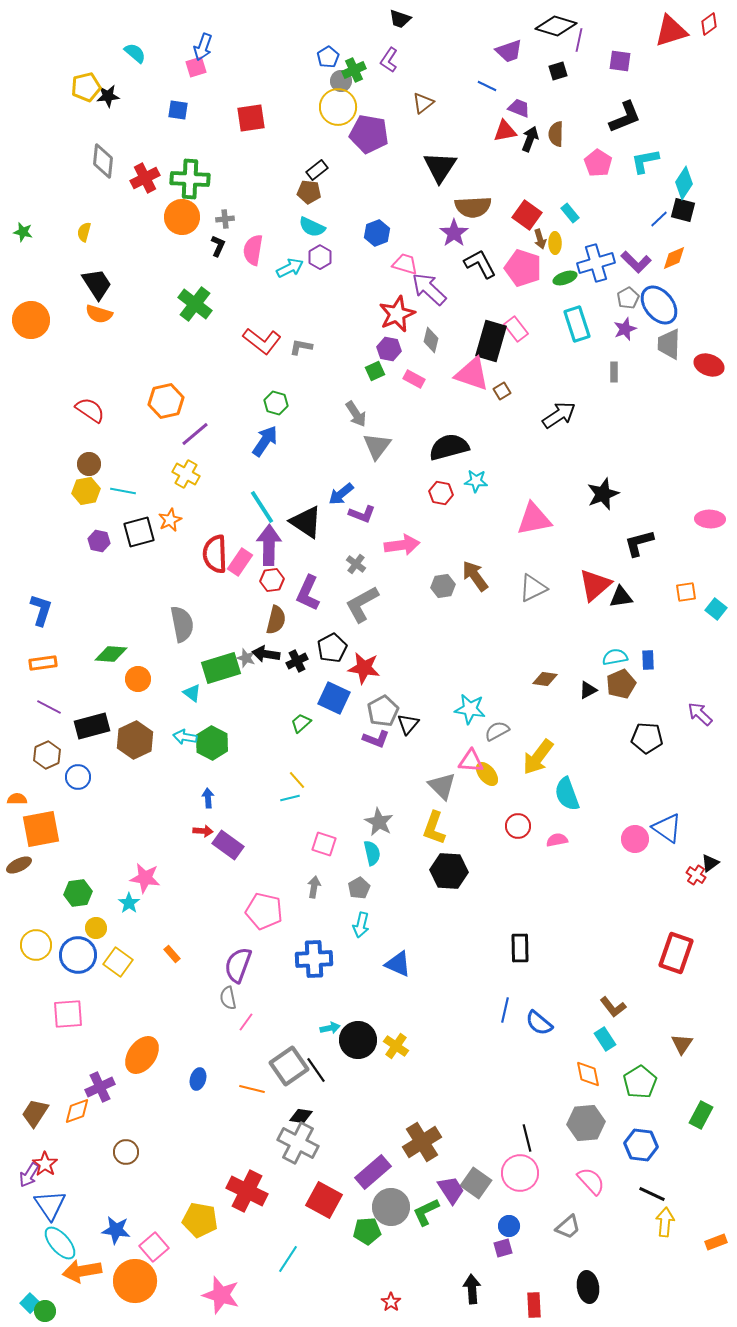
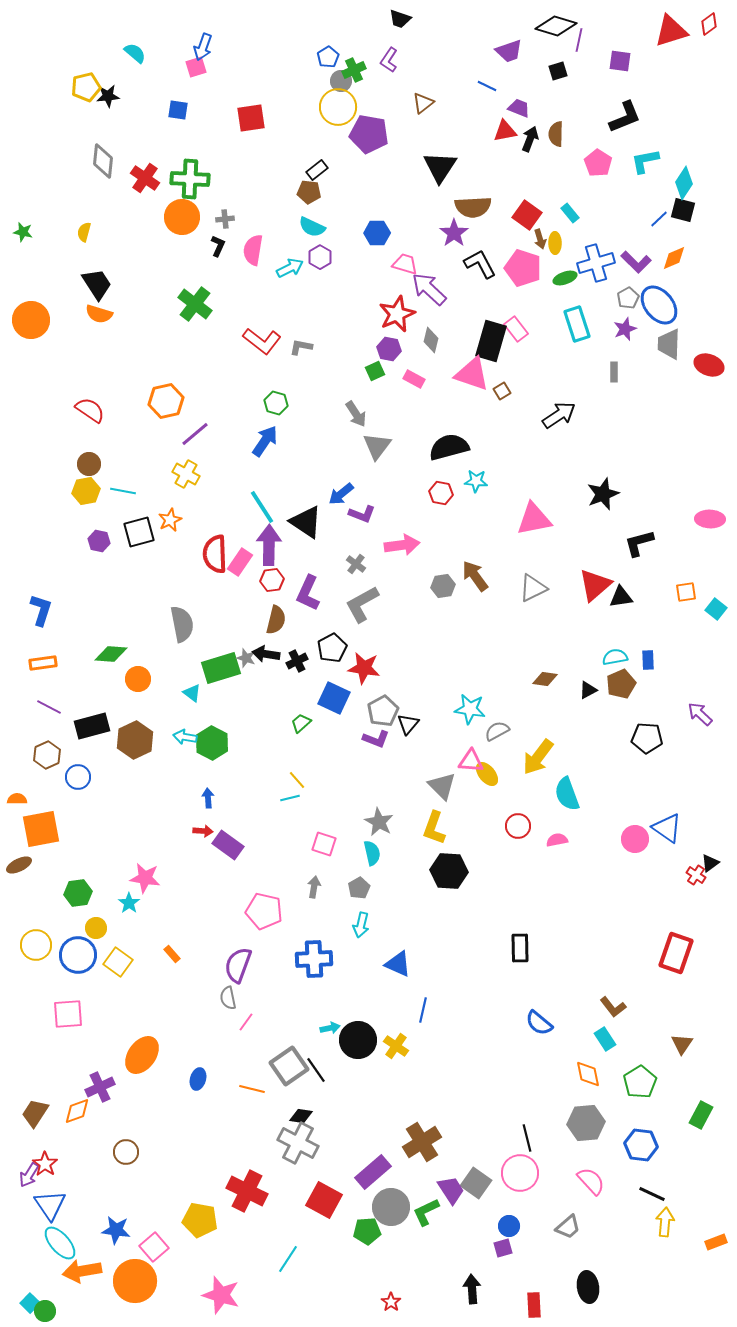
red cross at (145, 178): rotated 28 degrees counterclockwise
blue hexagon at (377, 233): rotated 20 degrees clockwise
blue line at (505, 1010): moved 82 px left
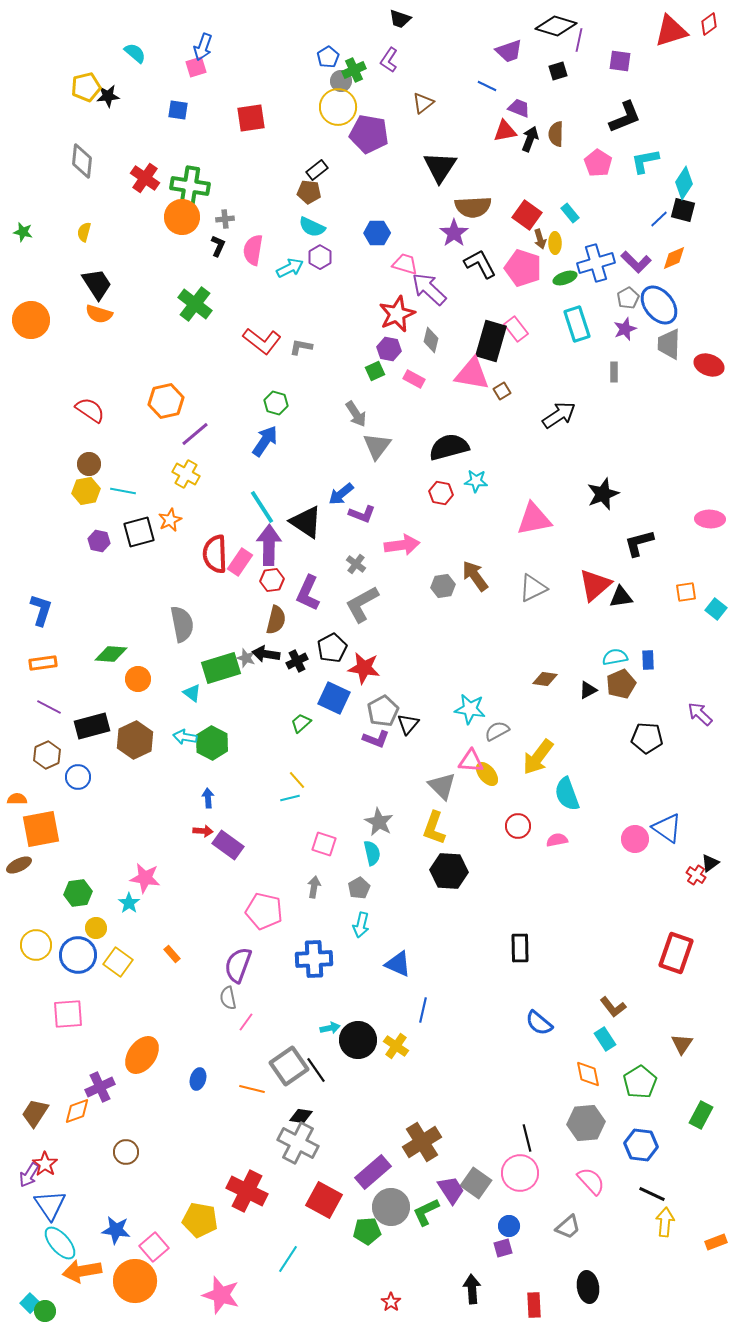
gray diamond at (103, 161): moved 21 px left
green cross at (190, 179): moved 7 px down; rotated 6 degrees clockwise
pink triangle at (472, 374): rotated 9 degrees counterclockwise
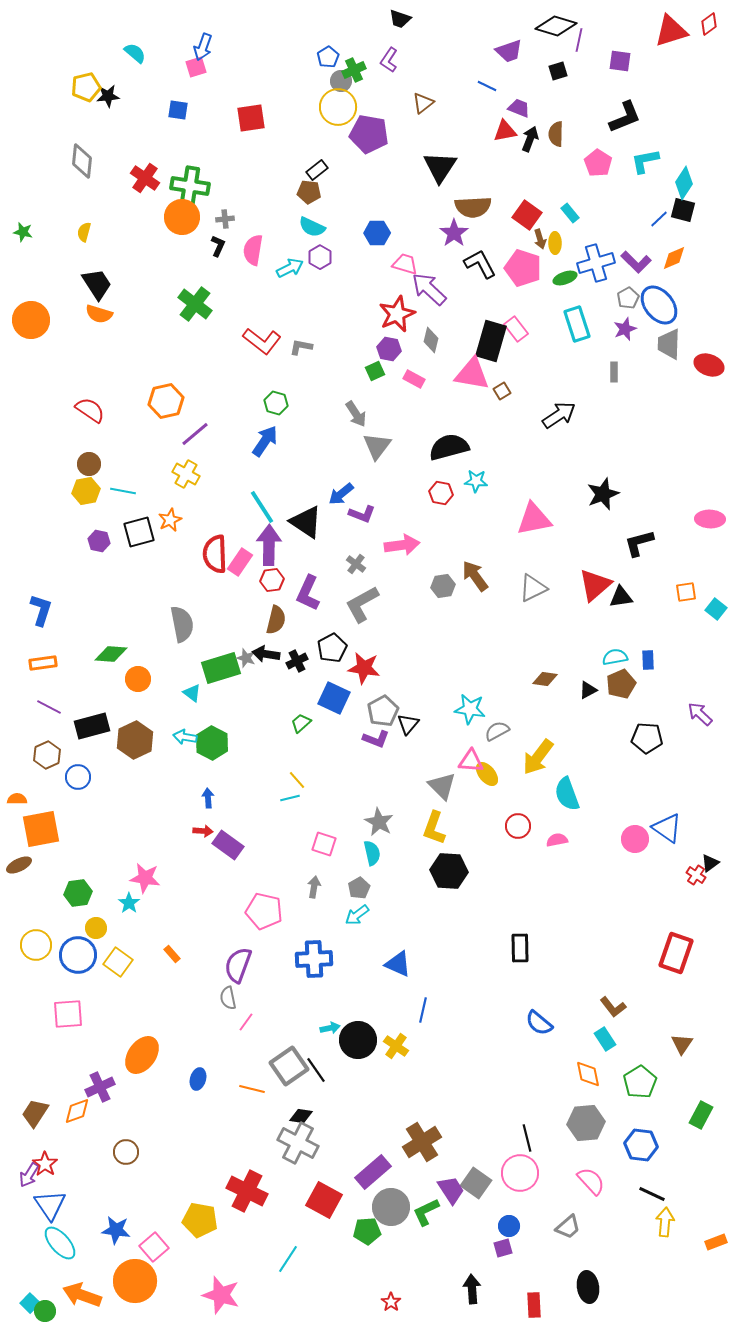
cyan arrow at (361, 925): moved 4 px left, 10 px up; rotated 40 degrees clockwise
orange arrow at (82, 1271): moved 24 px down; rotated 30 degrees clockwise
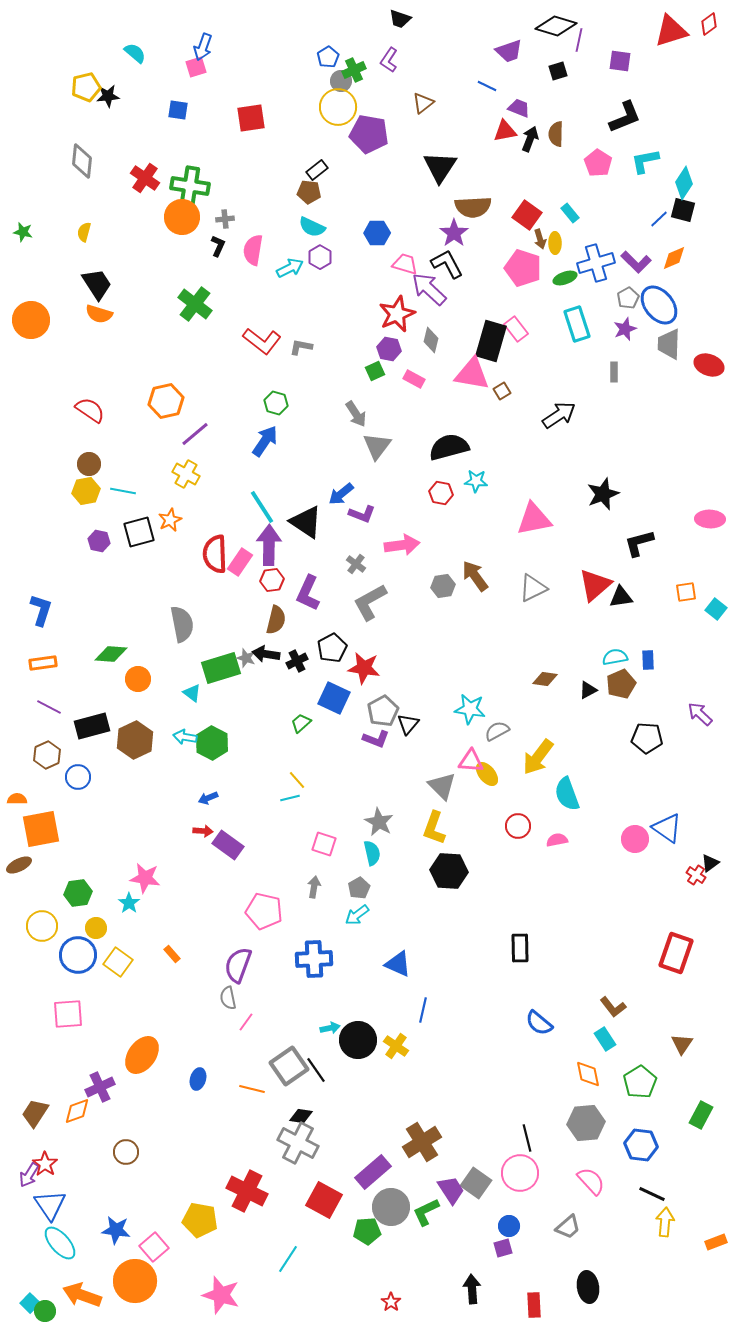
black L-shape at (480, 264): moved 33 px left
gray L-shape at (362, 604): moved 8 px right, 2 px up
blue arrow at (208, 798): rotated 108 degrees counterclockwise
yellow circle at (36, 945): moved 6 px right, 19 px up
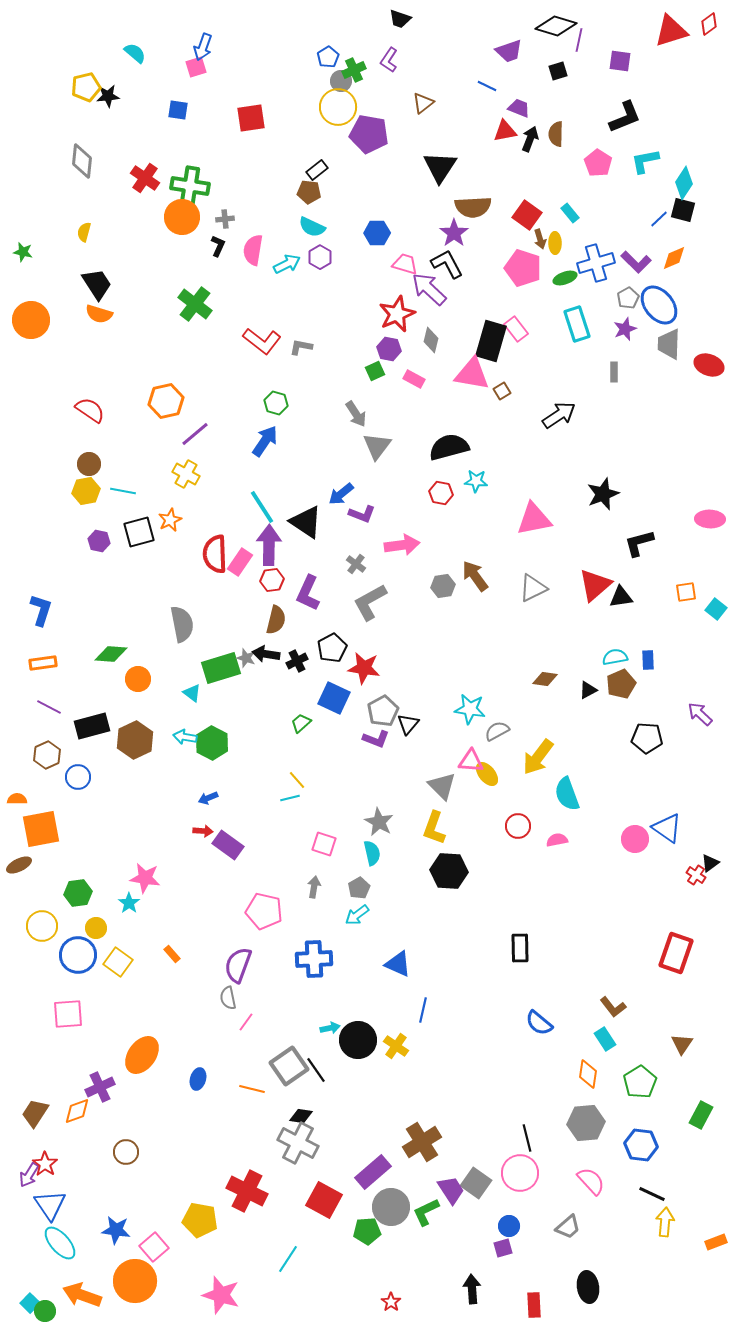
green star at (23, 232): moved 20 px down
cyan arrow at (290, 268): moved 3 px left, 4 px up
orange diamond at (588, 1074): rotated 20 degrees clockwise
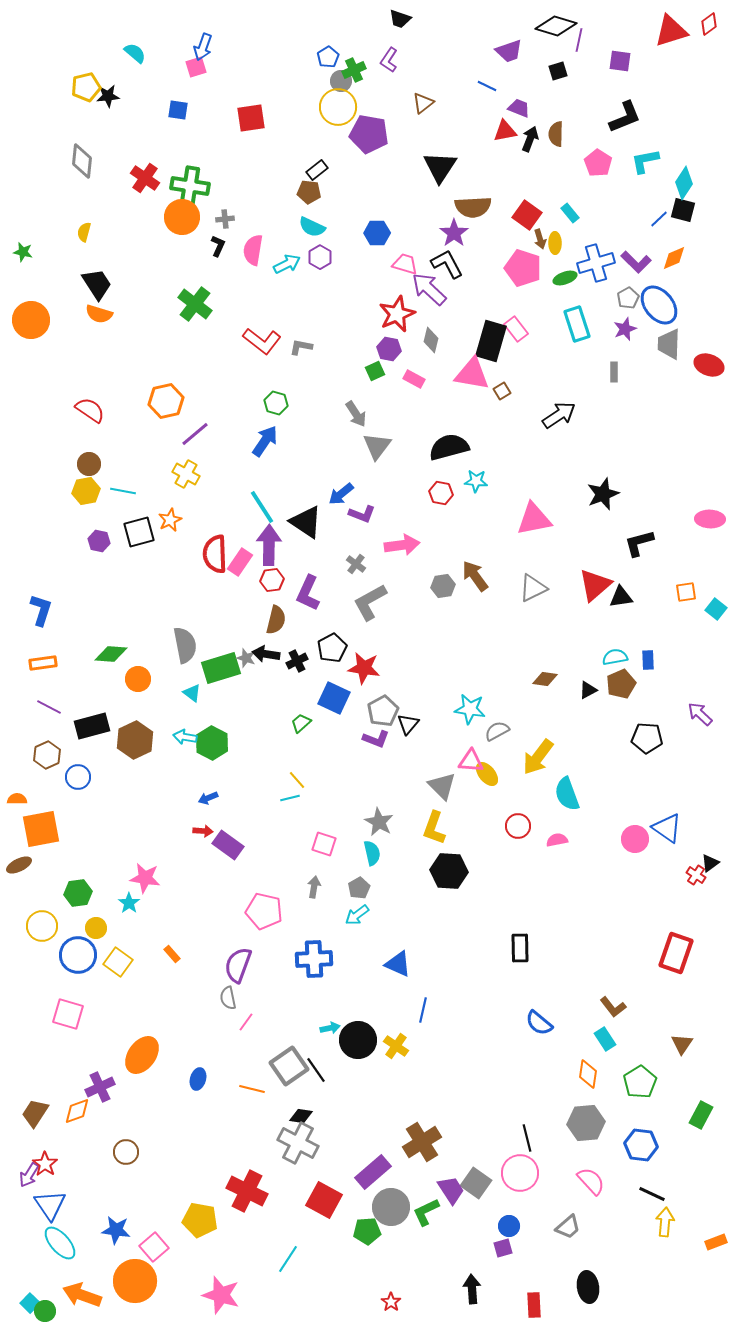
gray semicircle at (182, 624): moved 3 px right, 21 px down
pink square at (68, 1014): rotated 20 degrees clockwise
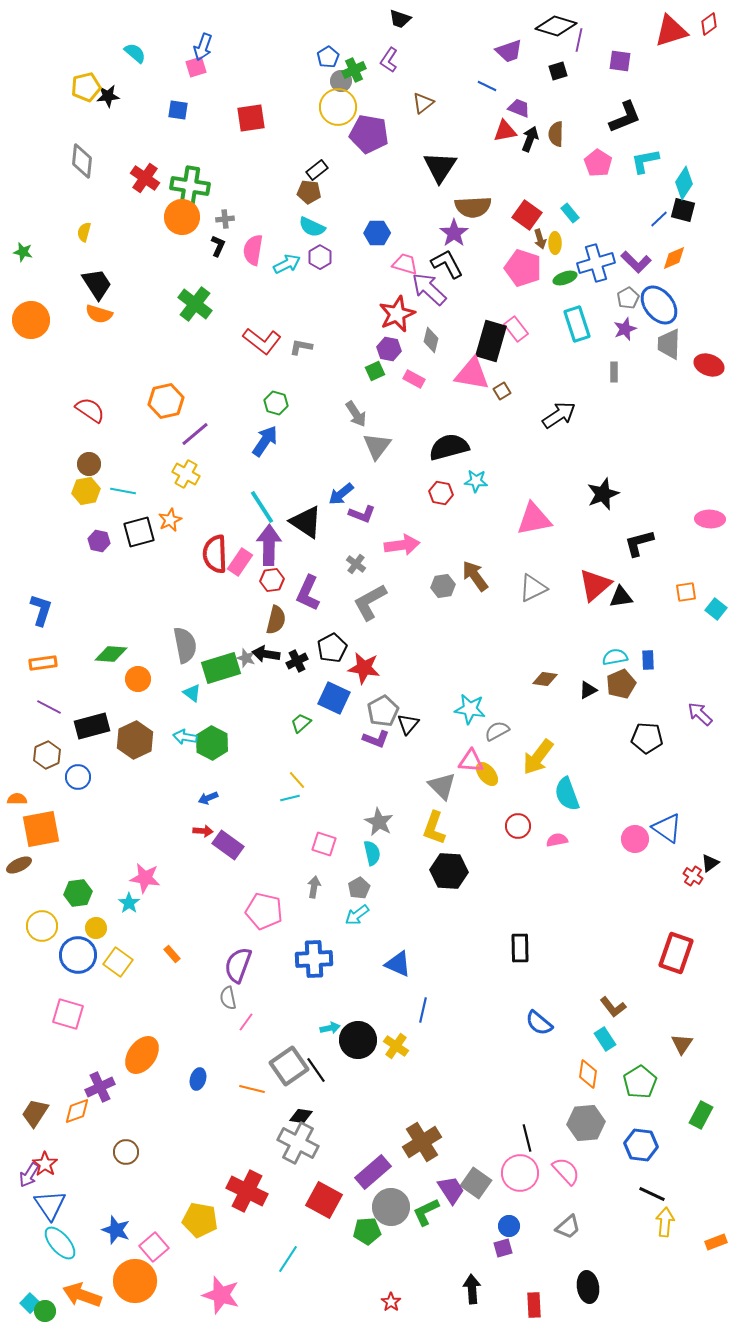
red cross at (696, 875): moved 3 px left, 1 px down
pink semicircle at (591, 1181): moved 25 px left, 10 px up
blue star at (116, 1230): rotated 12 degrees clockwise
